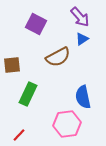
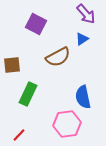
purple arrow: moved 6 px right, 3 px up
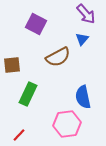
blue triangle: rotated 16 degrees counterclockwise
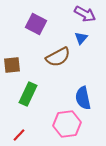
purple arrow: moved 1 px left; rotated 20 degrees counterclockwise
blue triangle: moved 1 px left, 1 px up
blue semicircle: moved 1 px down
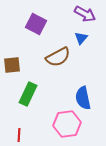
red line: rotated 40 degrees counterclockwise
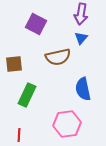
purple arrow: moved 4 px left; rotated 70 degrees clockwise
brown semicircle: rotated 15 degrees clockwise
brown square: moved 2 px right, 1 px up
green rectangle: moved 1 px left, 1 px down
blue semicircle: moved 9 px up
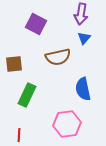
blue triangle: moved 3 px right
